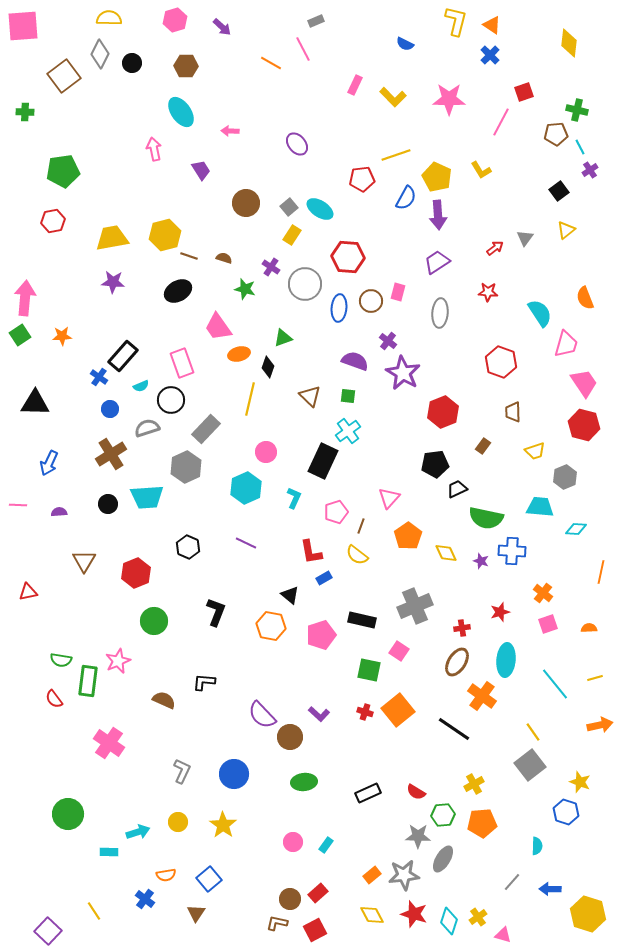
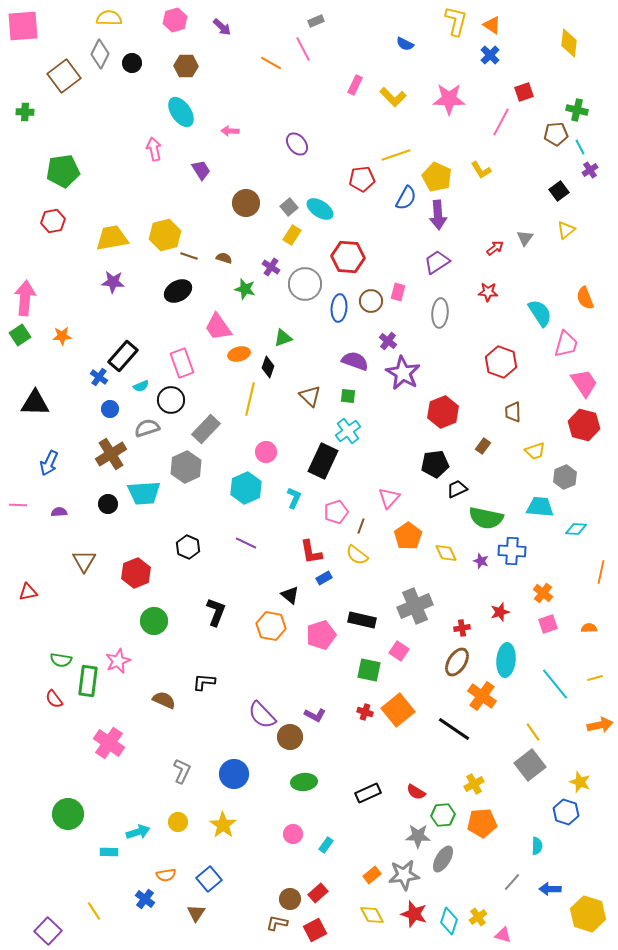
cyan trapezoid at (147, 497): moved 3 px left, 4 px up
purple L-shape at (319, 714): moved 4 px left, 1 px down; rotated 15 degrees counterclockwise
pink circle at (293, 842): moved 8 px up
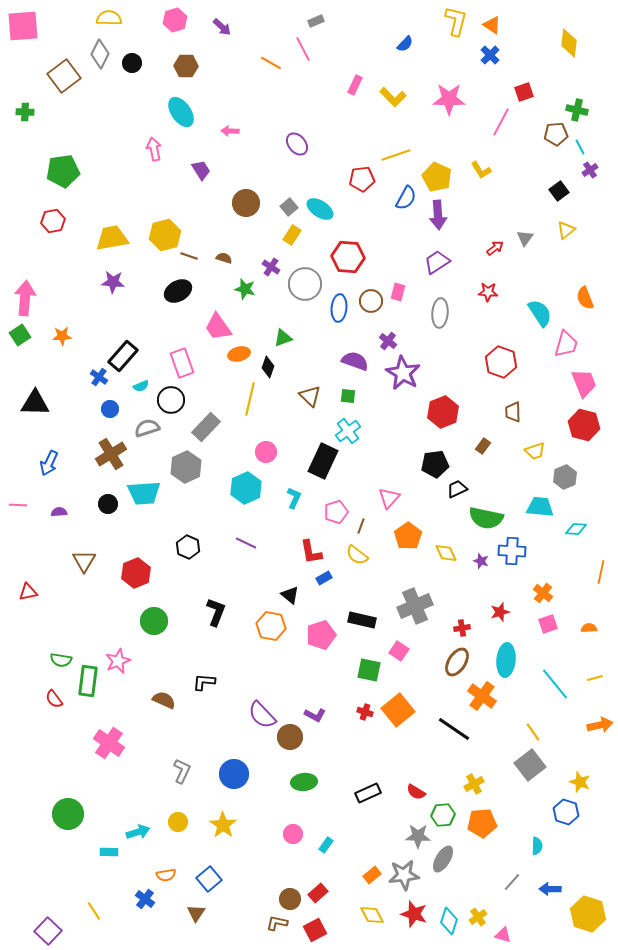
blue semicircle at (405, 44): rotated 72 degrees counterclockwise
pink trapezoid at (584, 383): rotated 12 degrees clockwise
gray rectangle at (206, 429): moved 2 px up
